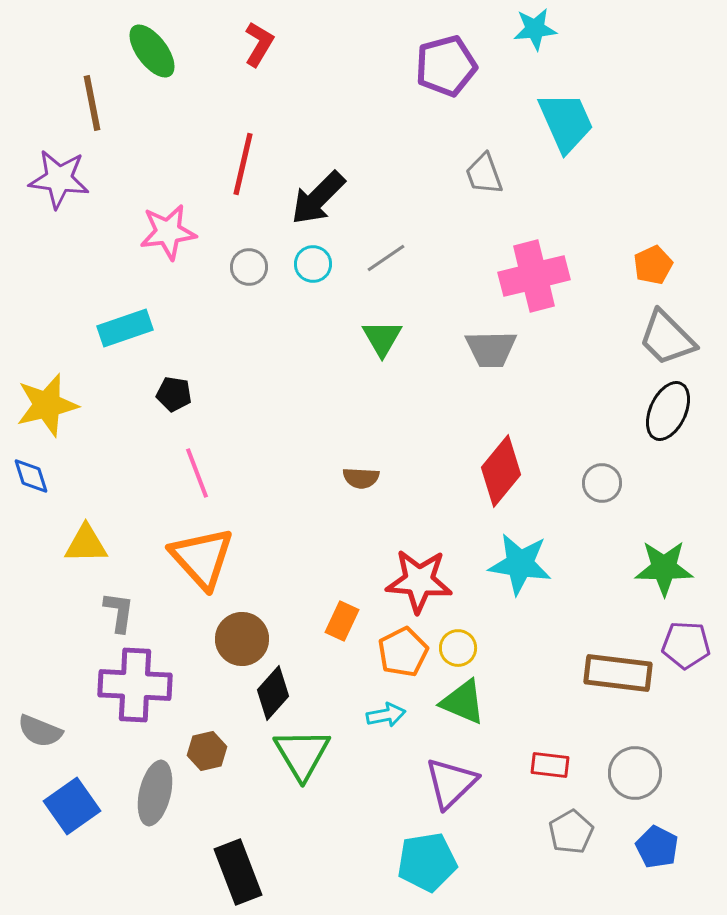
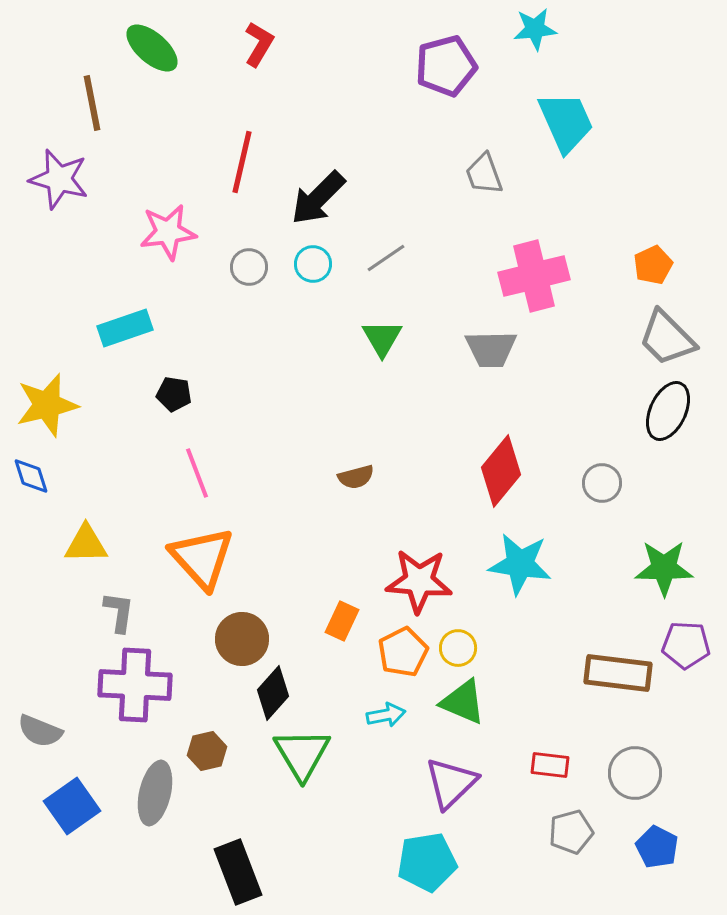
green ellipse at (152, 51): moved 3 px up; rotated 12 degrees counterclockwise
red line at (243, 164): moved 1 px left, 2 px up
purple star at (59, 179): rotated 8 degrees clockwise
brown semicircle at (361, 478): moved 5 px left, 1 px up; rotated 18 degrees counterclockwise
gray pentagon at (571, 832): rotated 15 degrees clockwise
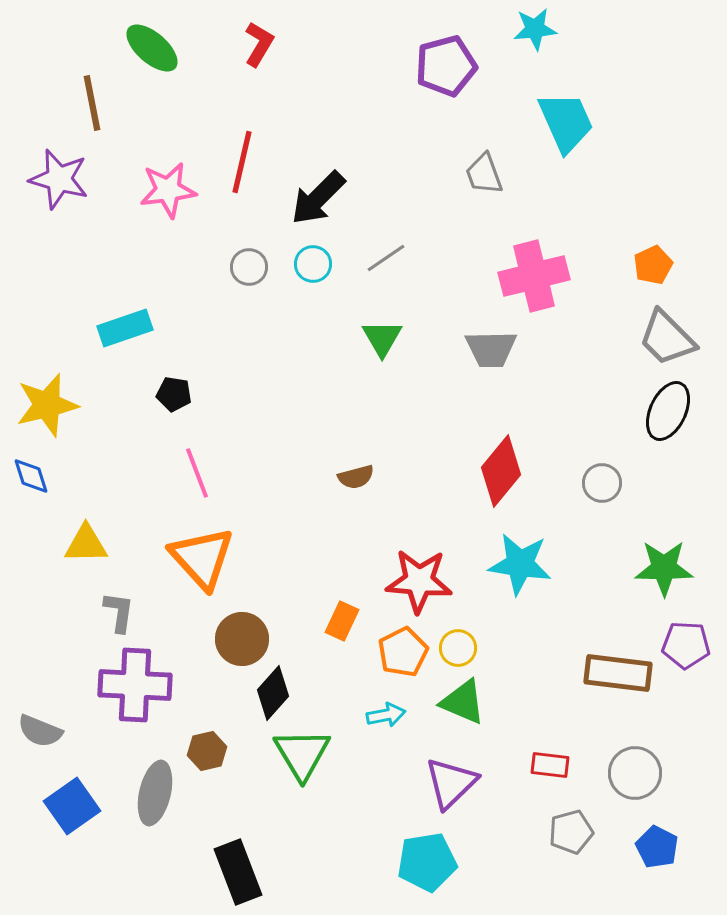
pink star at (168, 232): moved 42 px up
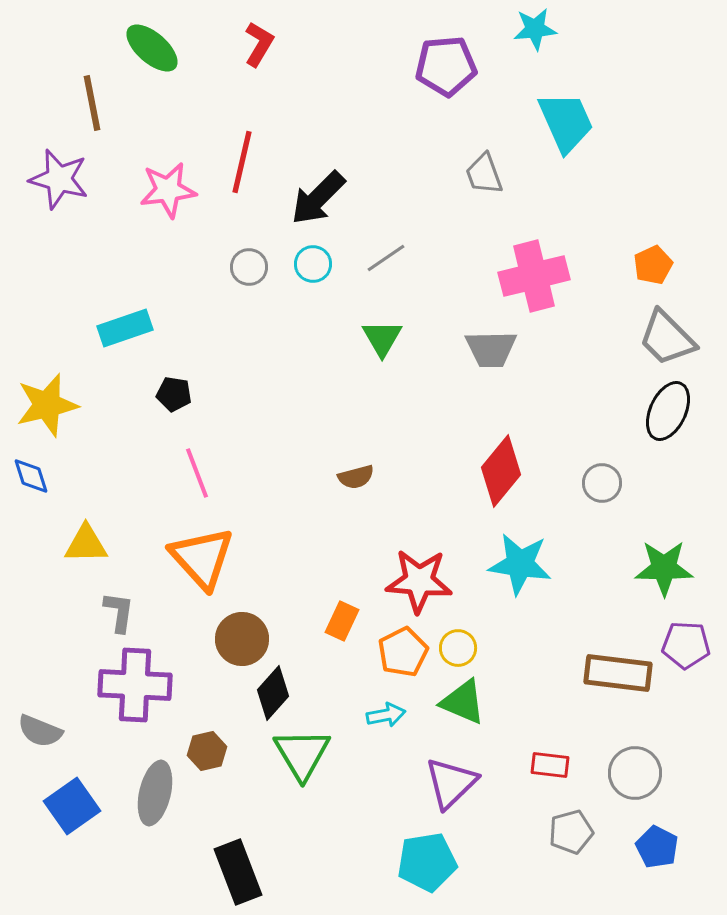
purple pentagon at (446, 66): rotated 10 degrees clockwise
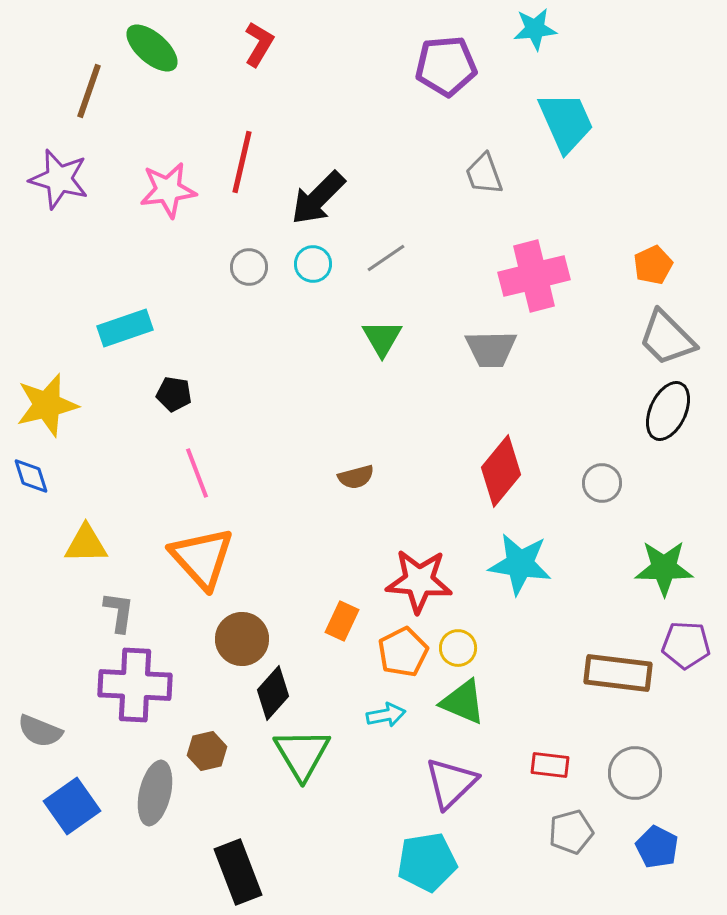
brown line at (92, 103): moved 3 px left, 12 px up; rotated 30 degrees clockwise
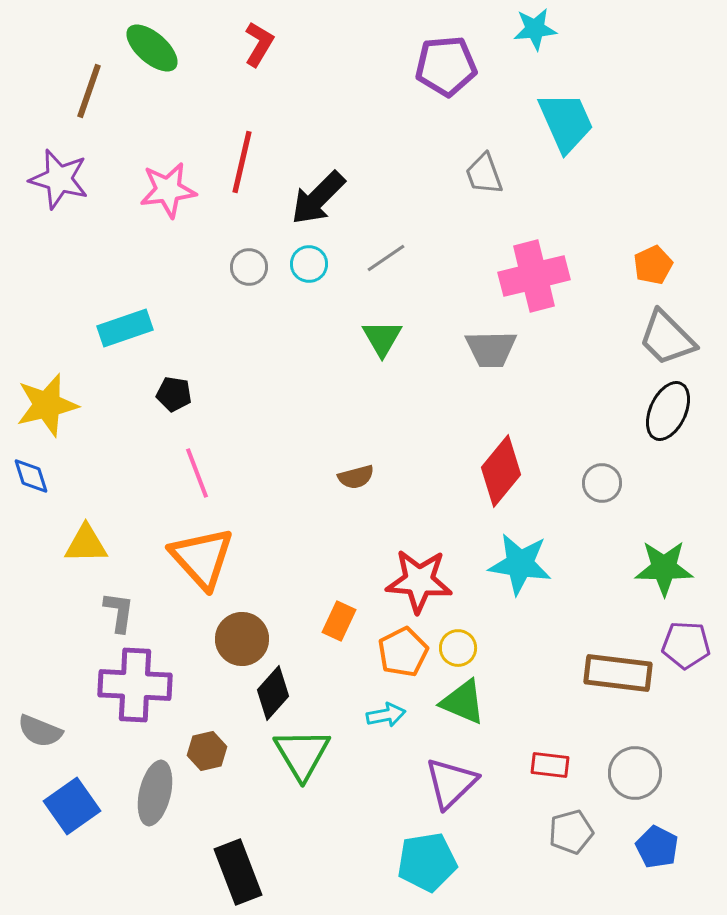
cyan circle at (313, 264): moved 4 px left
orange rectangle at (342, 621): moved 3 px left
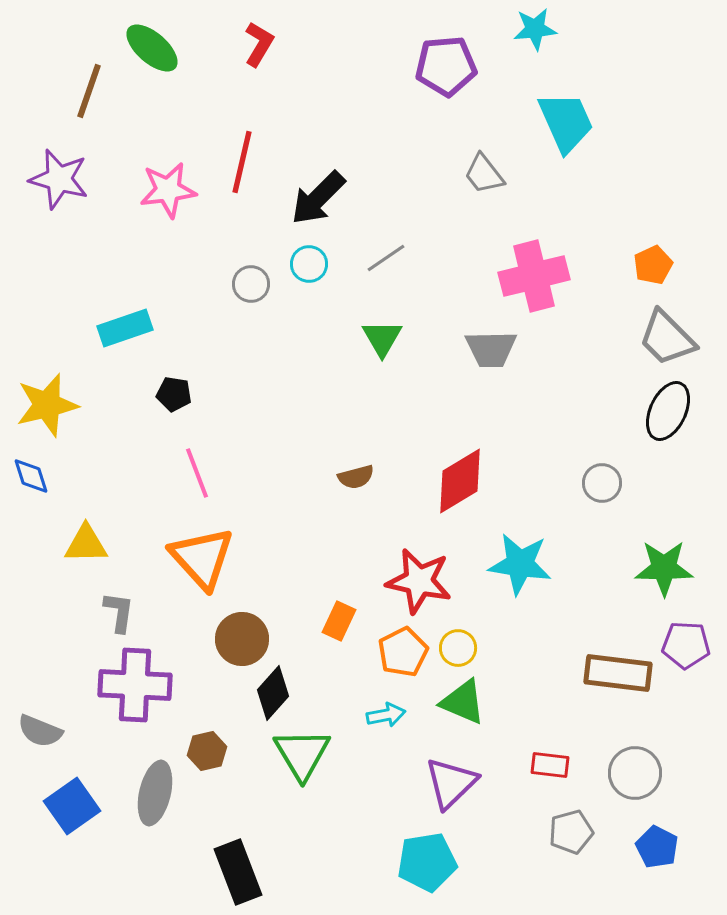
gray trapezoid at (484, 174): rotated 18 degrees counterclockwise
gray circle at (249, 267): moved 2 px right, 17 px down
red diamond at (501, 471): moved 41 px left, 10 px down; rotated 20 degrees clockwise
red star at (419, 581): rotated 8 degrees clockwise
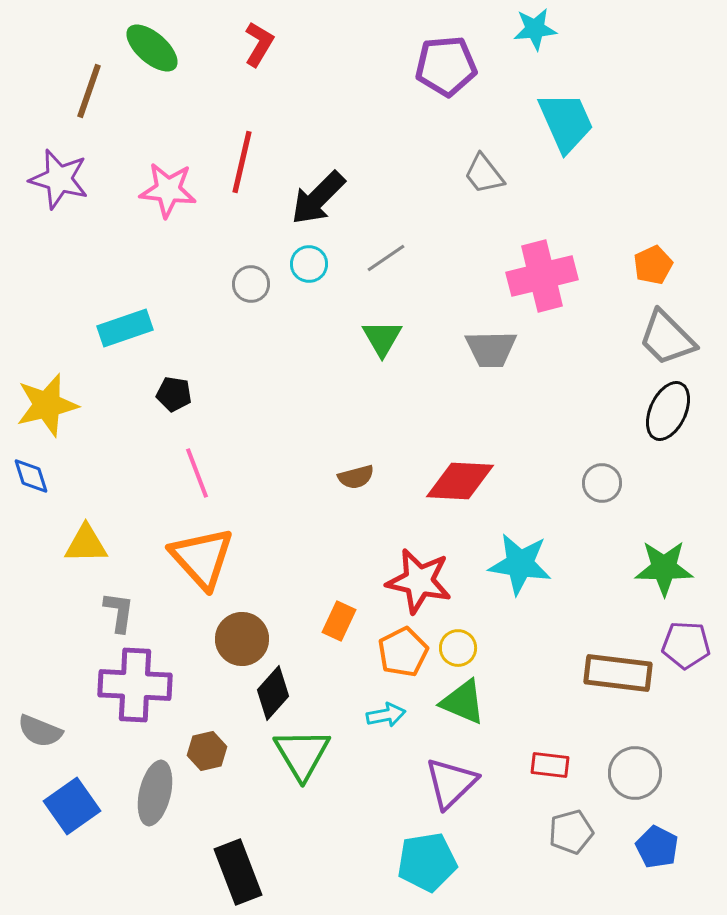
pink star at (168, 190): rotated 14 degrees clockwise
pink cross at (534, 276): moved 8 px right
red diamond at (460, 481): rotated 34 degrees clockwise
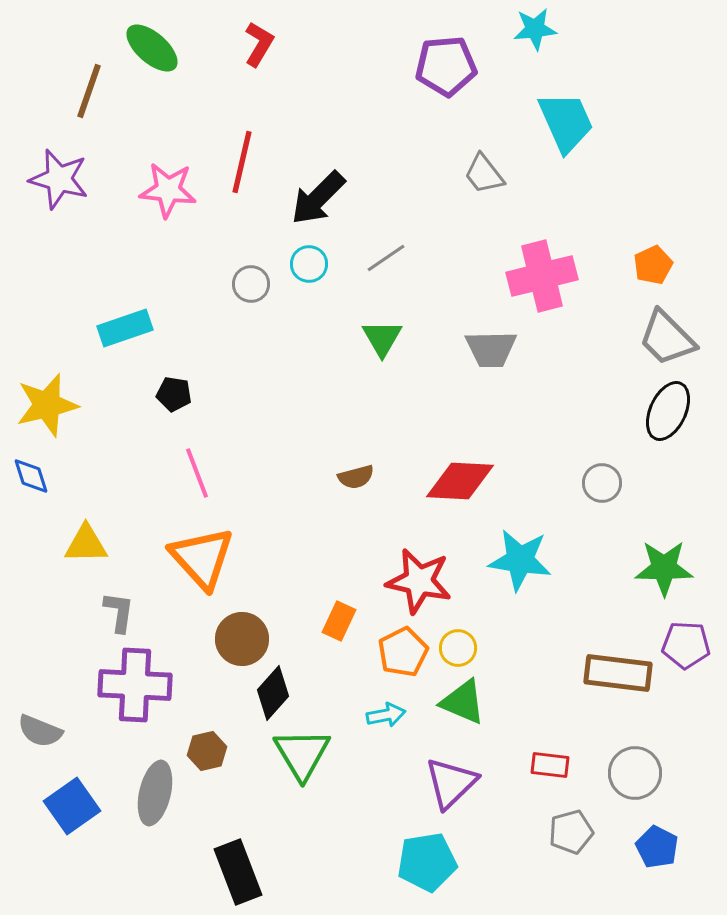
cyan star at (520, 564): moved 4 px up
